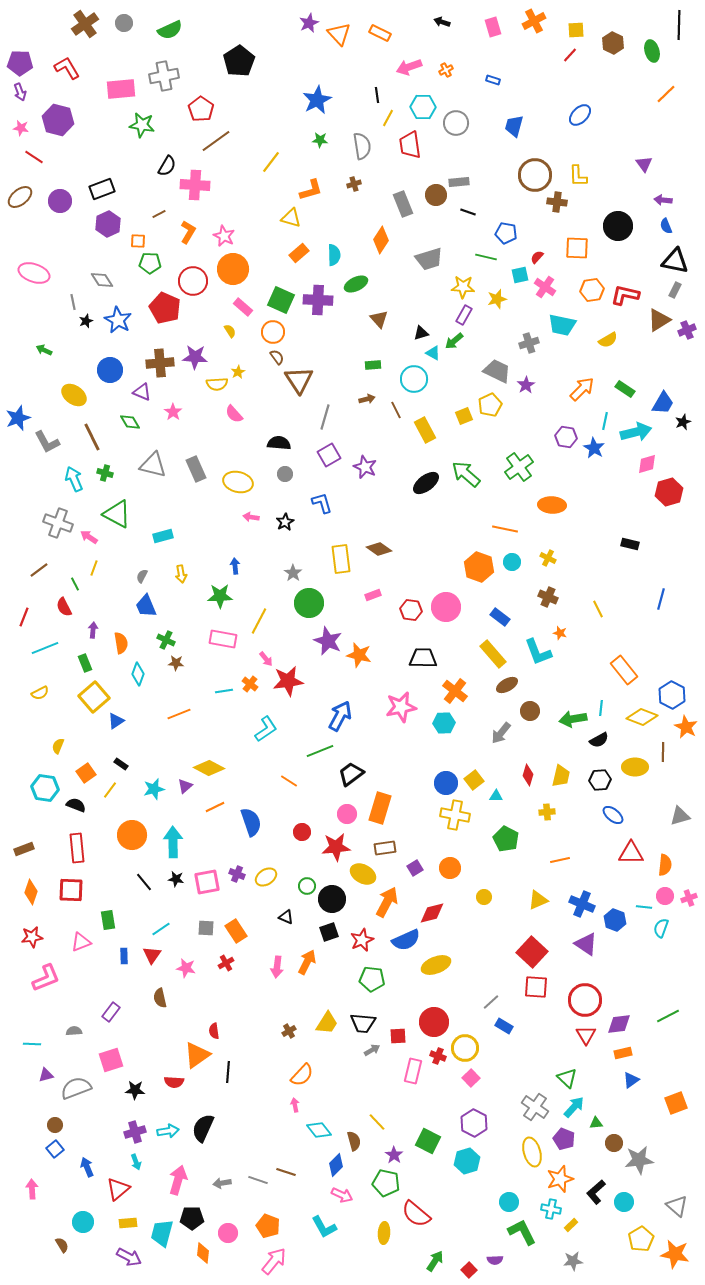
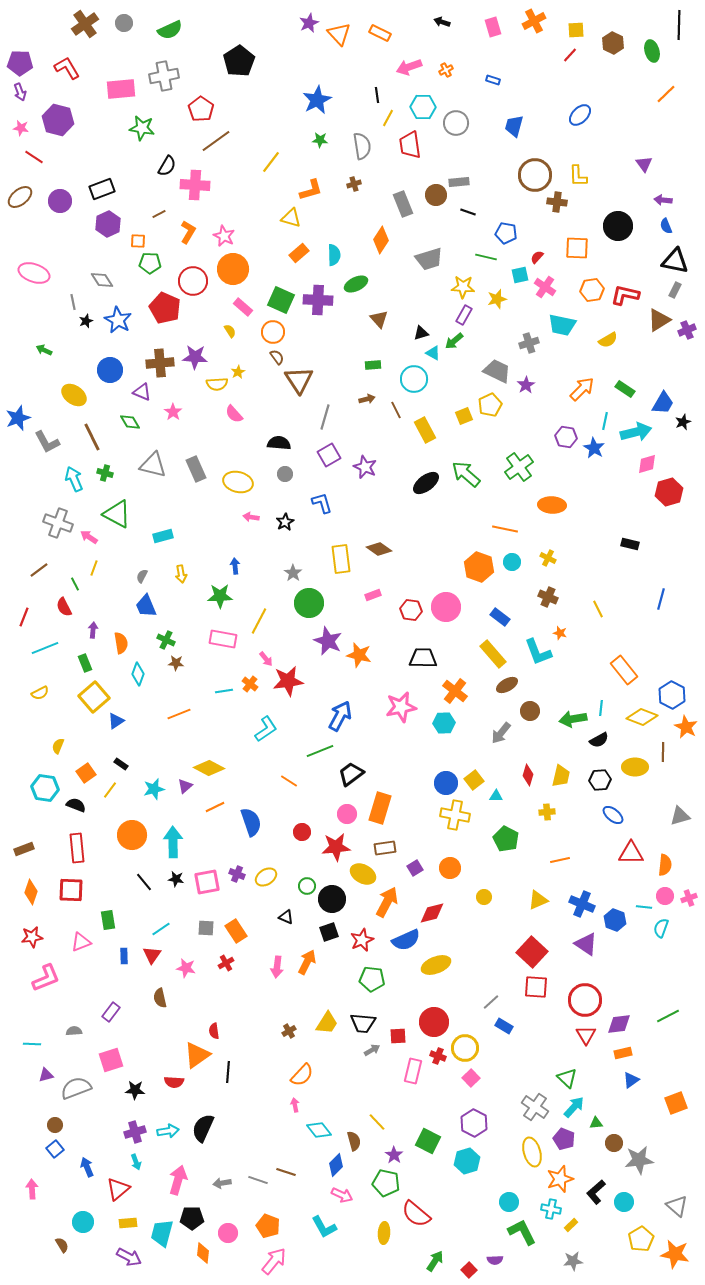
green star at (142, 125): moved 3 px down
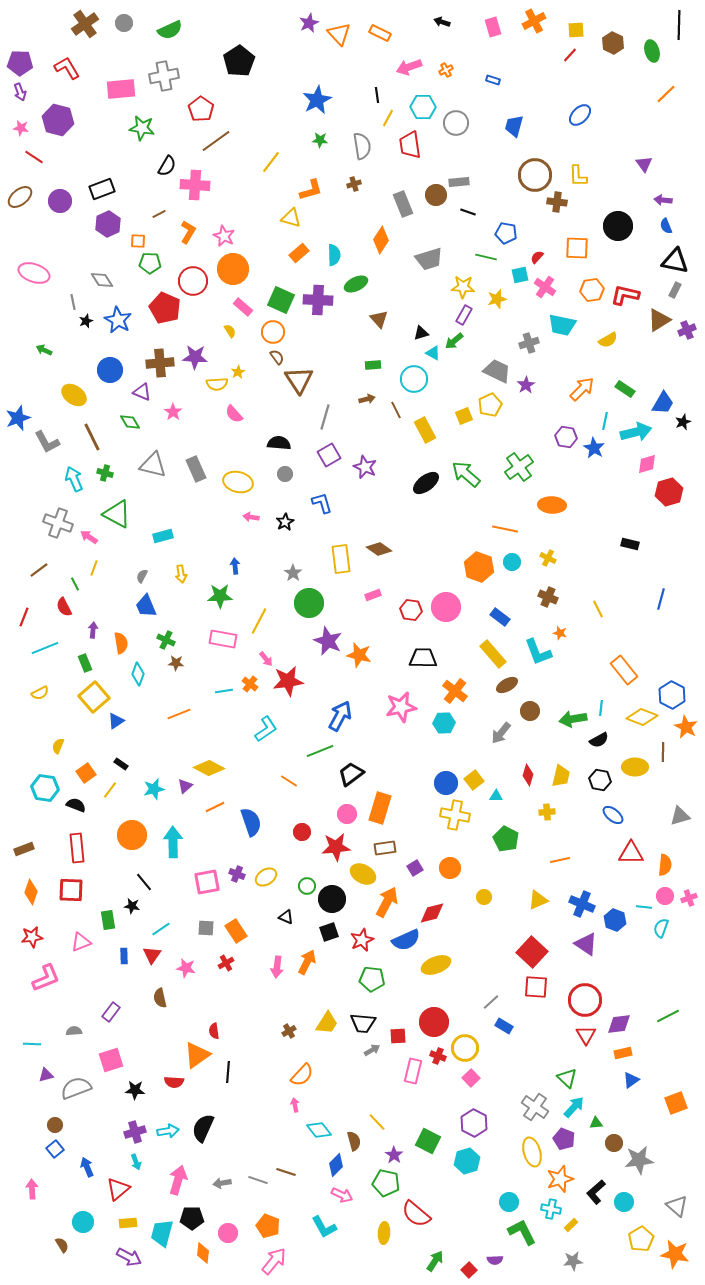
black hexagon at (600, 780): rotated 15 degrees clockwise
black star at (176, 879): moved 44 px left, 27 px down
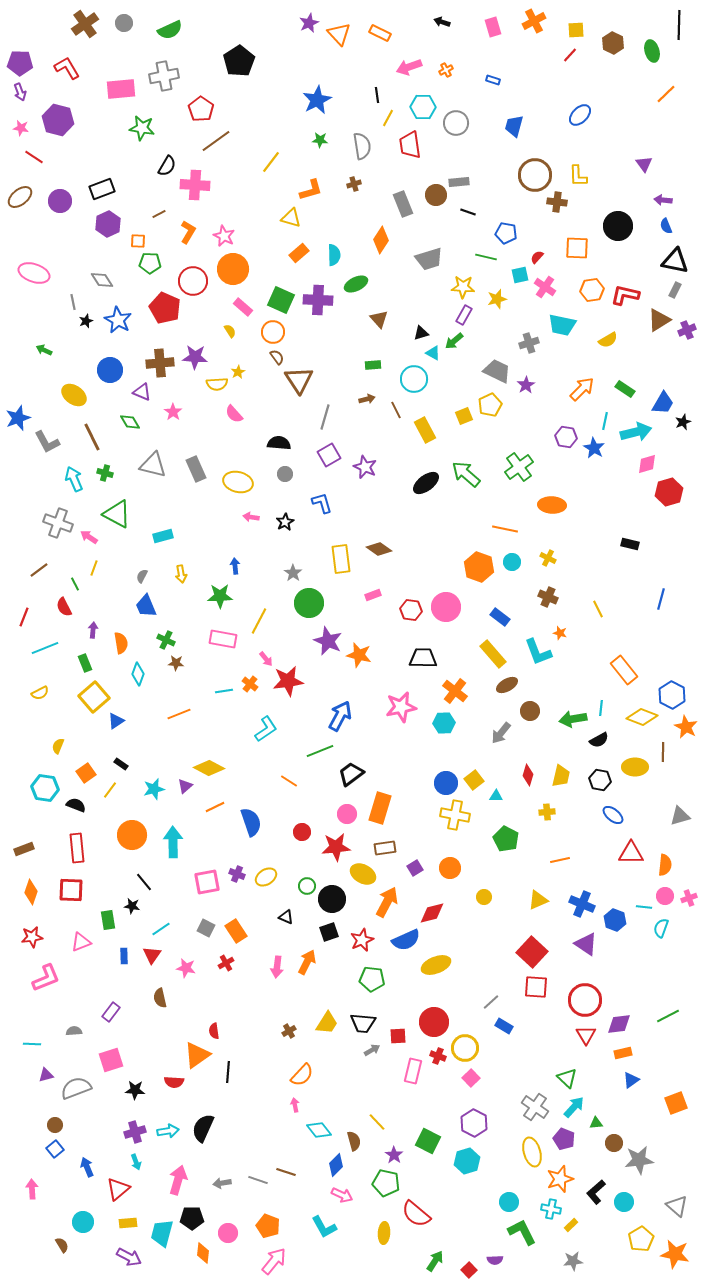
gray square at (206, 928): rotated 24 degrees clockwise
